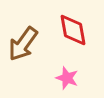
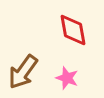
brown arrow: moved 28 px down
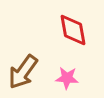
pink star: rotated 15 degrees counterclockwise
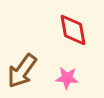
brown arrow: moved 1 px left, 1 px up
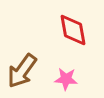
pink star: moved 1 px left, 1 px down
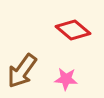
red diamond: rotated 40 degrees counterclockwise
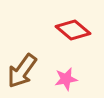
pink star: rotated 15 degrees counterclockwise
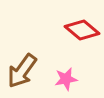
red diamond: moved 9 px right
